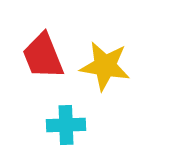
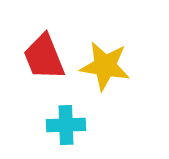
red trapezoid: moved 1 px right, 1 px down
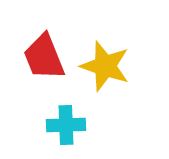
yellow star: rotated 9 degrees clockwise
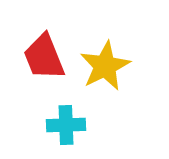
yellow star: rotated 27 degrees clockwise
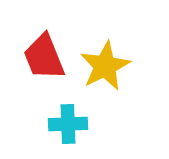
cyan cross: moved 2 px right, 1 px up
